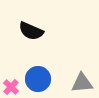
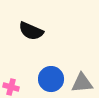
blue circle: moved 13 px right
pink cross: rotated 28 degrees counterclockwise
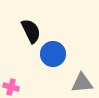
black semicircle: rotated 140 degrees counterclockwise
blue circle: moved 2 px right, 25 px up
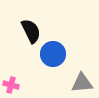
pink cross: moved 2 px up
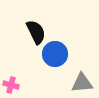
black semicircle: moved 5 px right, 1 px down
blue circle: moved 2 px right
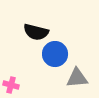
black semicircle: rotated 130 degrees clockwise
gray triangle: moved 5 px left, 5 px up
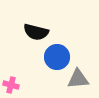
blue circle: moved 2 px right, 3 px down
gray triangle: moved 1 px right, 1 px down
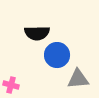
black semicircle: moved 1 px right, 1 px down; rotated 15 degrees counterclockwise
blue circle: moved 2 px up
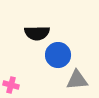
blue circle: moved 1 px right
gray triangle: moved 1 px left, 1 px down
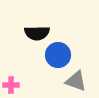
gray triangle: moved 1 px left, 1 px down; rotated 25 degrees clockwise
pink cross: rotated 14 degrees counterclockwise
